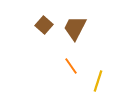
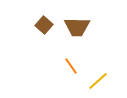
brown trapezoid: moved 2 px right, 1 px up; rotated 116 degrees counterclockwise
yellow line: rotated 30 degrees clockwise
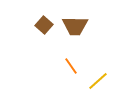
brown trapezoid: moved 2 px left, 1 px up
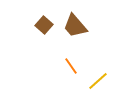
brown trapezoid: rotated 48 degrees clockwise
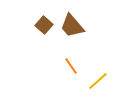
brown trapezoid: moved 3 px left
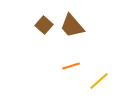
orange line: rotated 72 degrees counterclockwise
yellow line: moved 1 px right
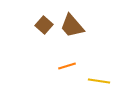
orange line: moved 4 px left
yellow line: rotated 50 degrees clockwise
